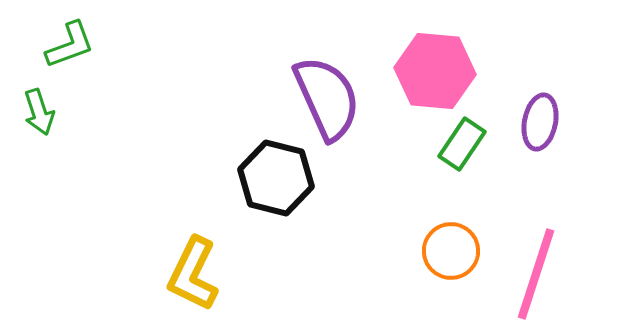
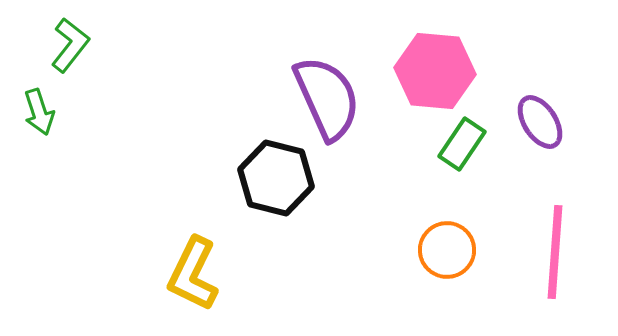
green L-shape: rotated 32 degrees counterclockwise
purple ellipse: rotated 44 degrees counterclockwise
orange circle: moved 4 px left, 1 px up
pink line: moved 19 px right, 22 px up; rotated 14 degrees counterclockwise
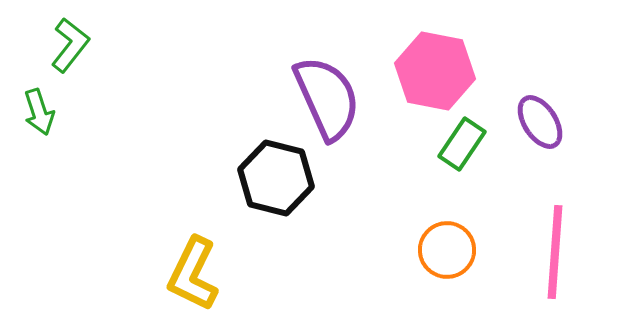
pink hexagon: rotated 6 degrees clockwise
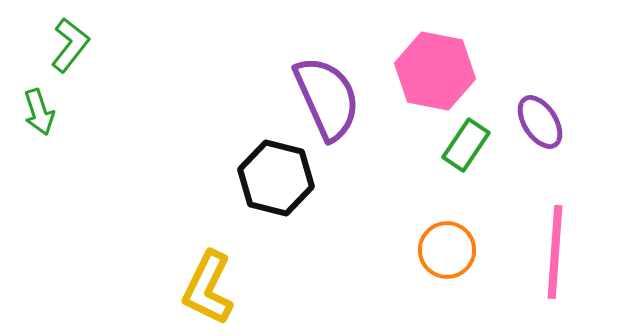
green rectangle: moved 4 px right, 1 px down
yellow L-shape: moved 15 px right, 14 px down
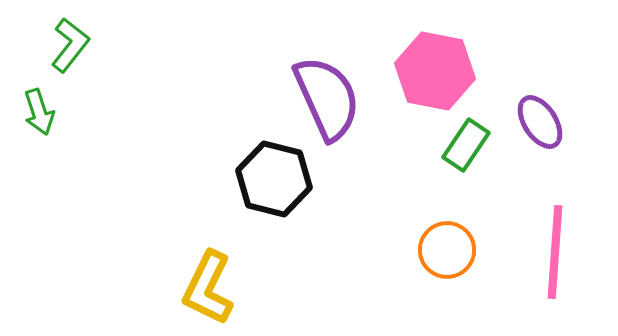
black hexagon: moved 2 px left, 1 px down
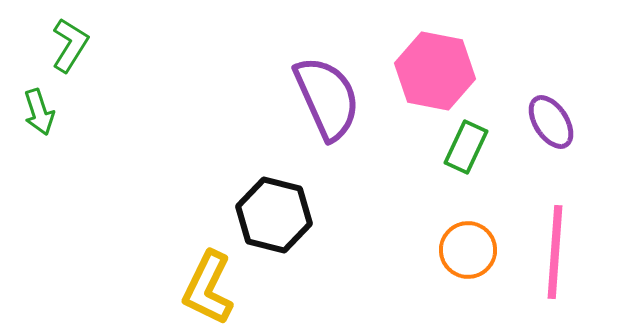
green L-shape: rotated 6 degrees counterclockwise
purple ellipse: moved 11 px right
green rectangle: moved 2 px down; rotated 9 degrees counterclockwise
black hexagon: moved 36 px down
orange circle: moved 21 px right
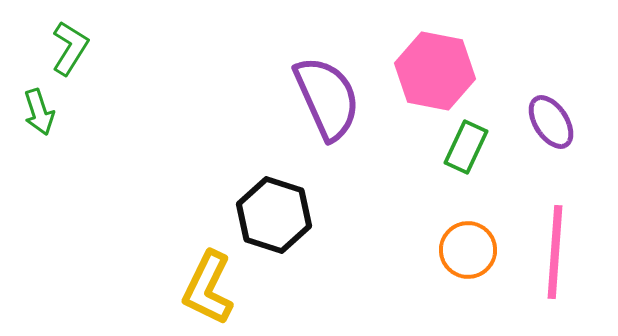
green L-shape: moved 3 px down
black hexagon: rotated 4 degrees clockwise
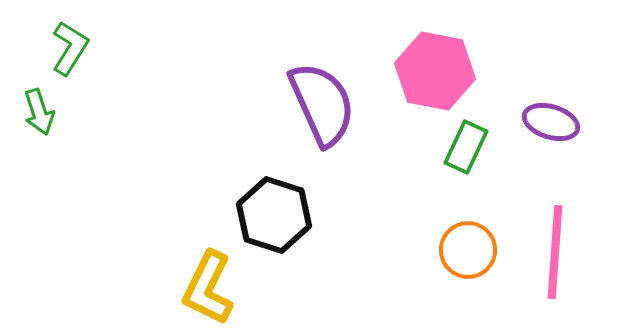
purple semicircle: moved 5 px left, 6 px down
purple ellipse: rotated 40 degrees counterclockwise
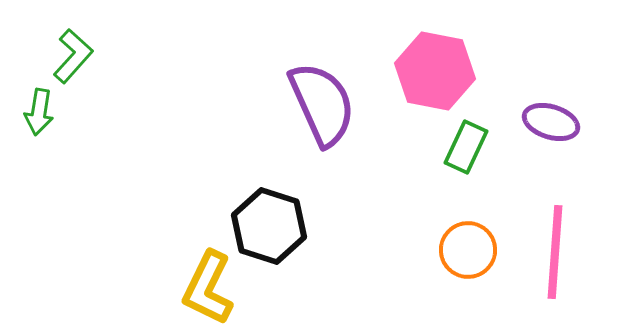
green L-shape: moved 3 px right, 8 px down; rotated 10 degrees clockwise
green arrow: rotated 27 degrees clockwise
black hexagon: moved 5 px left, 11 px down
